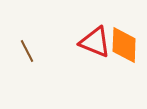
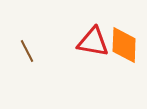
red triangle: moved 2 px left; rotated 12 degrees counterclockwise
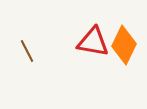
orange diamond: rotated 24 degrees clockwise
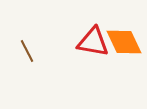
orange diamond: moved 3 px up; rotated 51 degrees counterclockwise
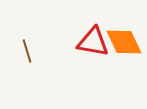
brown line: rotated 10 degrees clockwise
